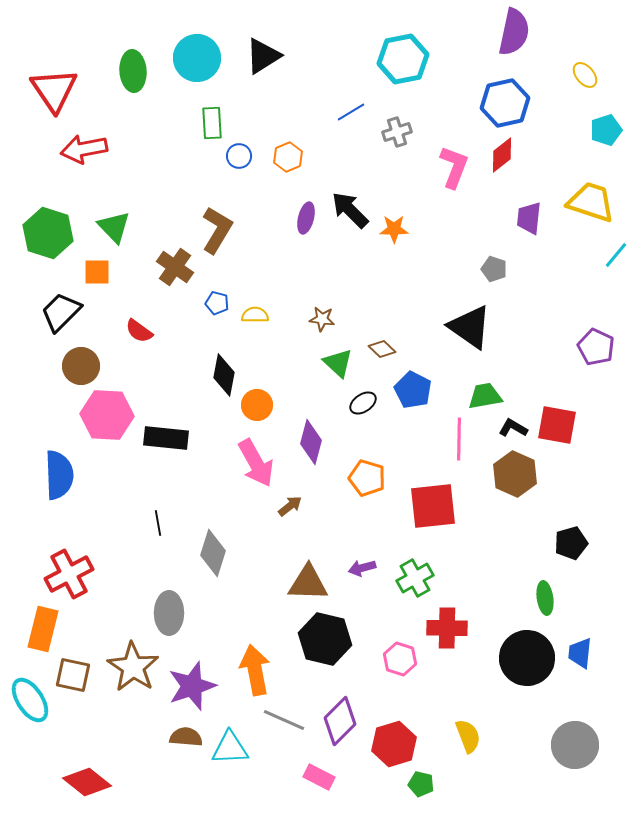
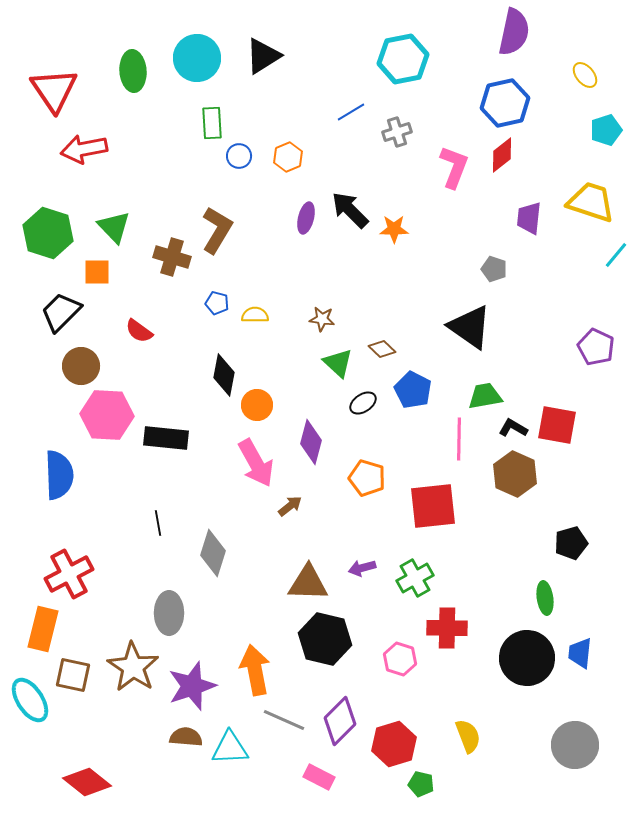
brown cross at (175, 267): moved 3 px left, 10 px up; rotated 18 degrees counterclockwise
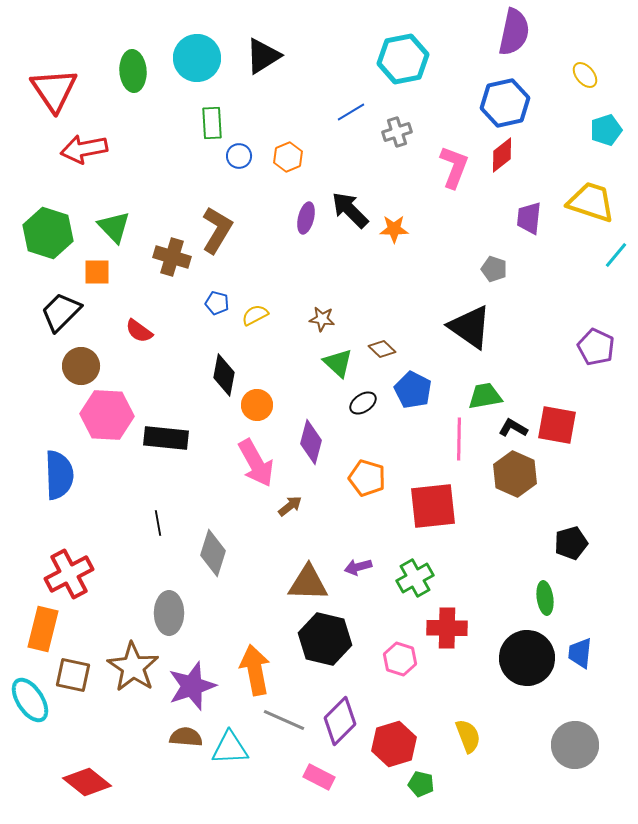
yellow semicircle at (255, 315): rotated 28 degrees counterclockwise
purple arrow at (362, 568): moved 4 px left, 1 px up
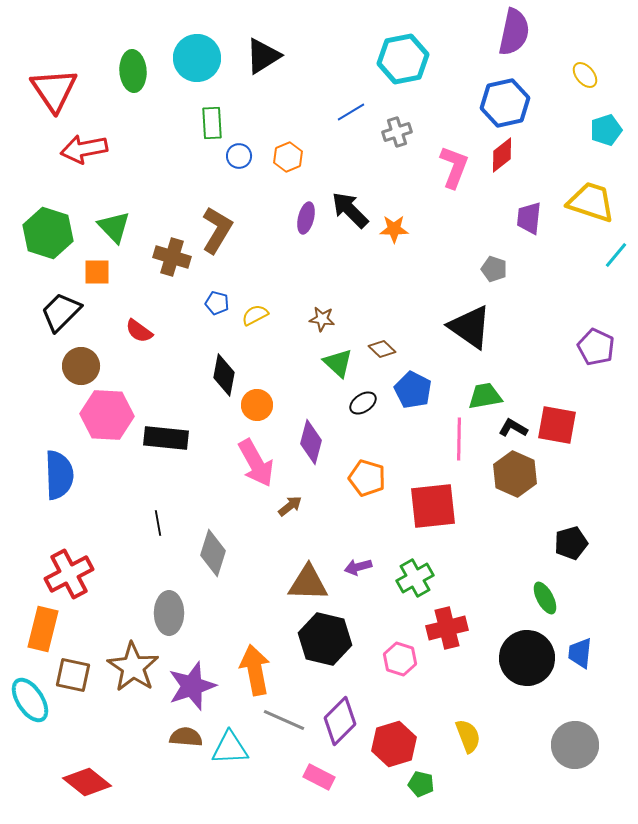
green ellipse at (545, 598): rotated 20 degrees counterclockwise
red cross at (447, 628): rotated 15 degrees counterclockwise
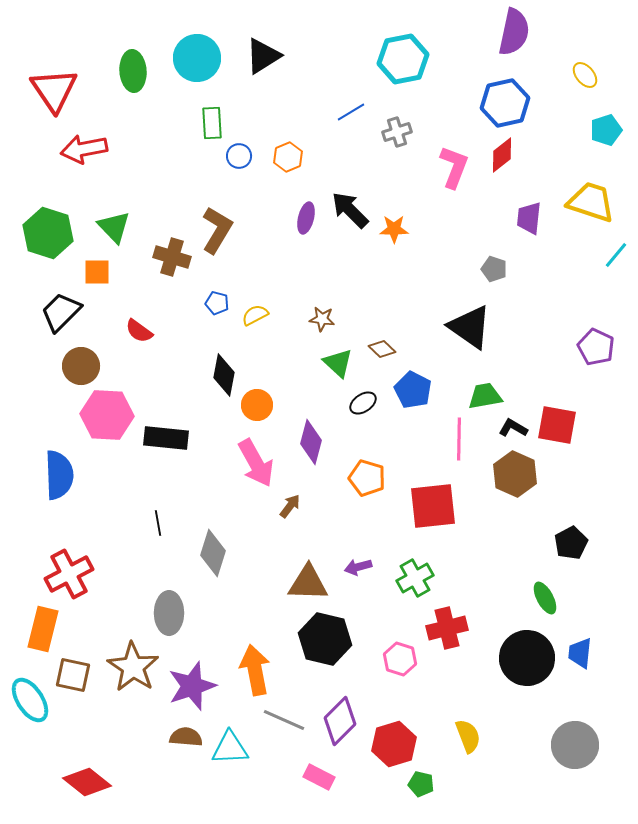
brown arrow at (290, 506): rotated 15 degrees counterclockwise
black pentagon at (571, 543): rotated 12 degrees counterclockwise
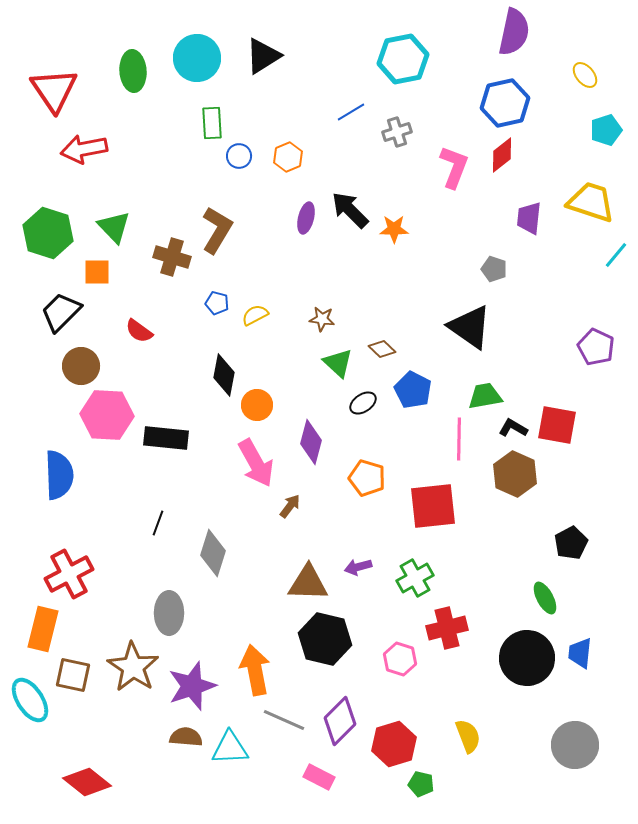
black line at (158, 523): rotated 30 degrees clockwise
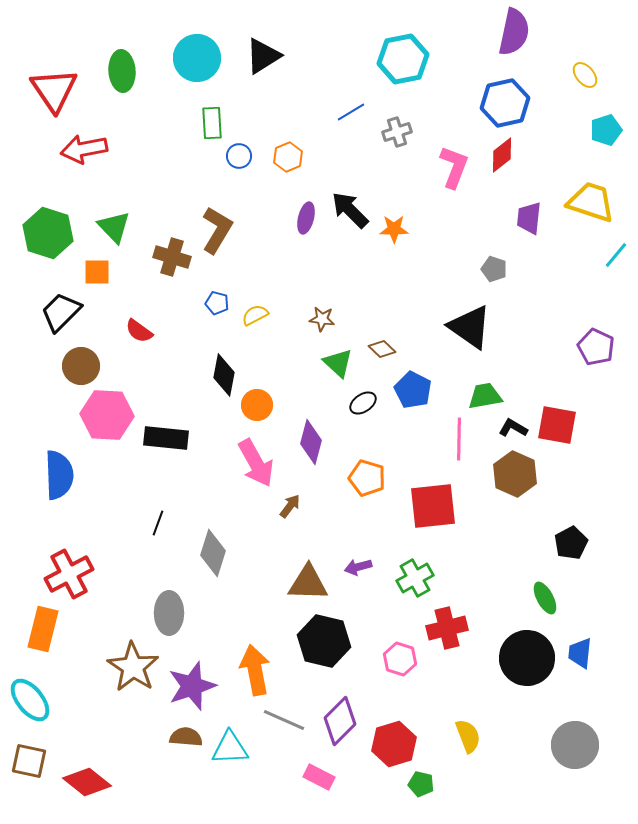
green ellipse at (133, 71): moved 11 px left
black hexagon at (325, 639): moved 1 px left, 2 px down
brown square at (73, 675): moved 44 px left, 86 px down
cyan ellipse at (30, 700): rotated 6 degrees counterclockwise
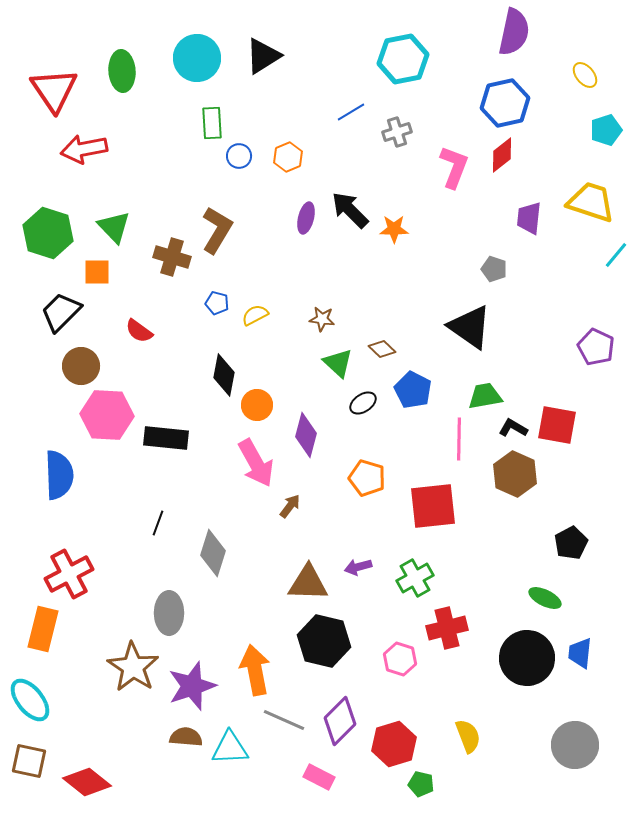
purple diamond at (311, 442): moved 5 px left, 7 px up
green ellipse at (545, 598): rotated 36 degrees counterclockwise
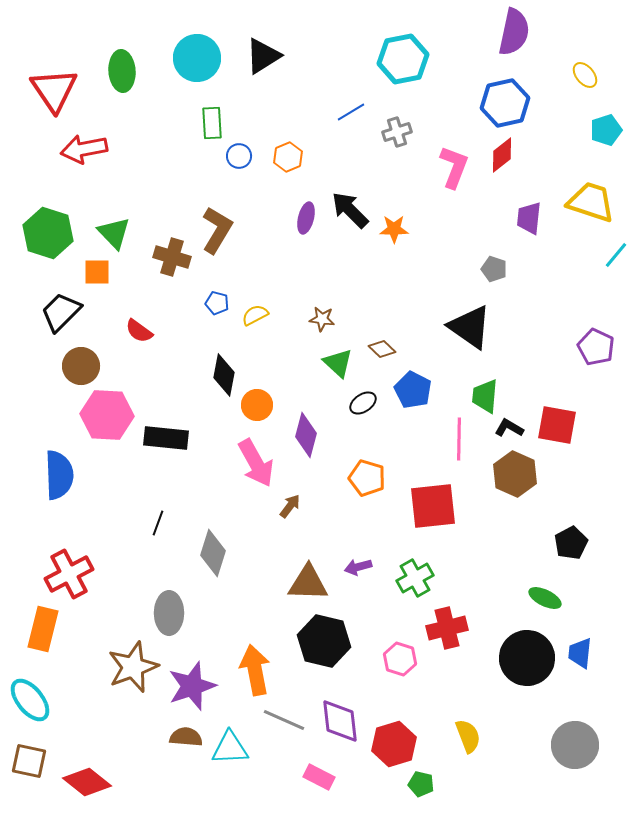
green triangle at (114, 227): moved 6 px down
green trapezoid at (485, 396): rotated 75 degrees counterclockwise
black L-shape at (513, 428): moved 4 px left
brown star at (133, 667): rotated 18 degrees clockwise
purple diamond at (340, 721): rotated 51 degrees counterclockwise
